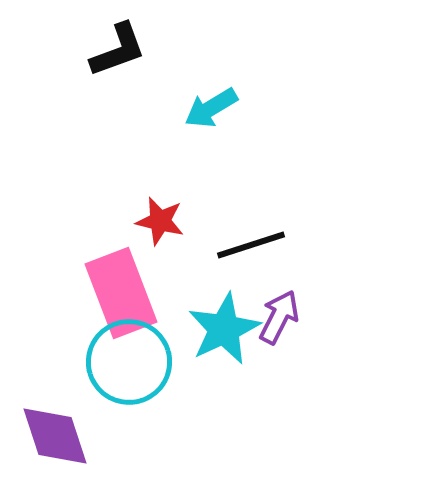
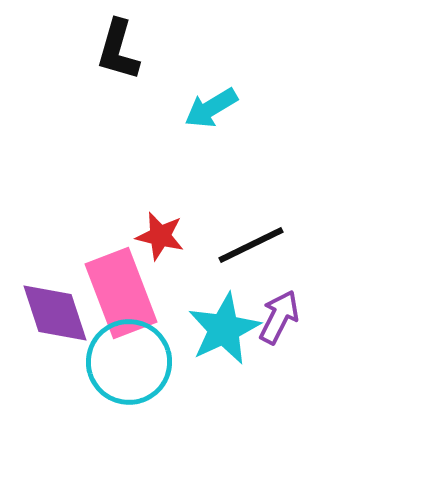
black L-shape: rotated 126 degrees clockwise
red star: moved 15 px down
black line: rotated 8 degrees counterclockwise
purple diamond: moved 123 px up
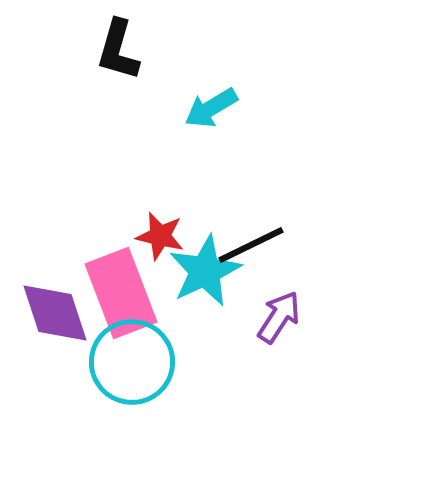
purple arrow: rotated 6 degrees clockwise
cyan star: moved 19 px left, 58 px up
cyan circle: moved 3 px right
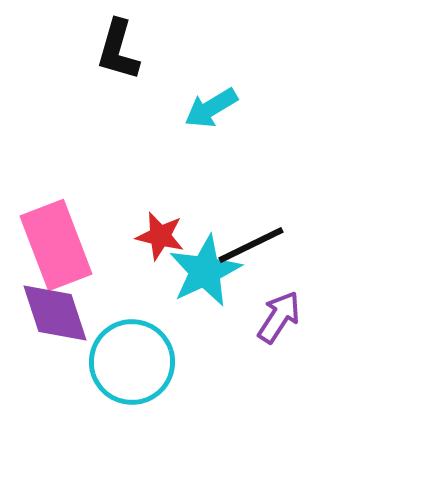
pink rectangle: moved 65 px left, 48 px up
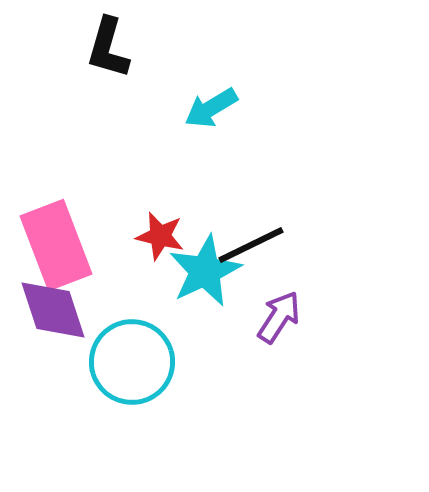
black L-shape: moved 10 px left, 2 px up
purple diamond: moved 2 px left, 3 px up
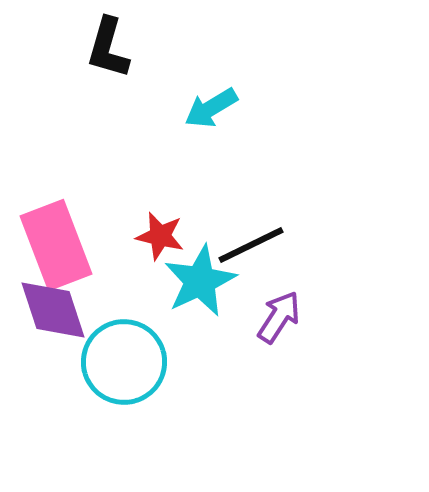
cyan star: moved 5 px left, 10 px down
cyan circle: moved 8 px left
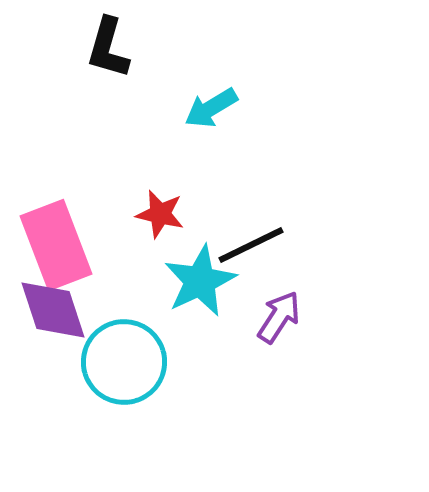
red star: moved 22 px up
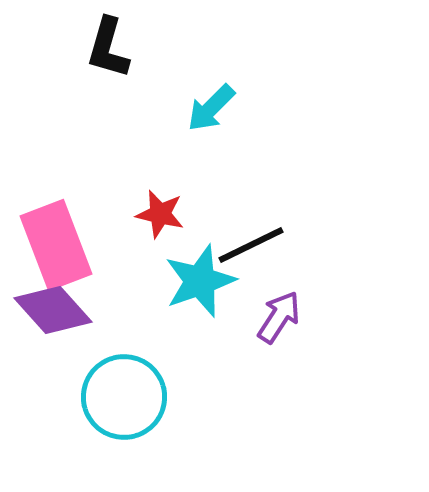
cyan arrow: rotated 14 degrees counterclockwise
cyan star: rotated 6 degrees clockwise
purple diamond: rotated 24 degrees counterclockwise
cyan circle: moved 35 px down
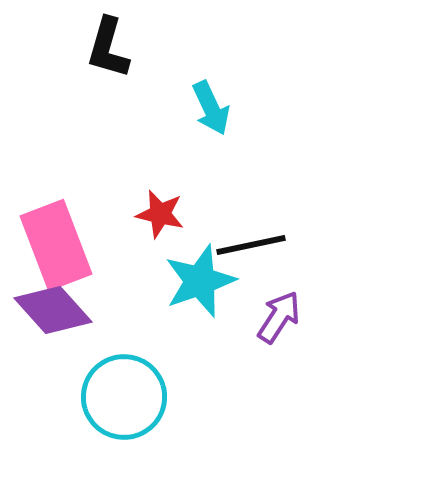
cyan arrow: rotated 70 degrees counterclockwise
black line: rotated 14 degrees clockwise
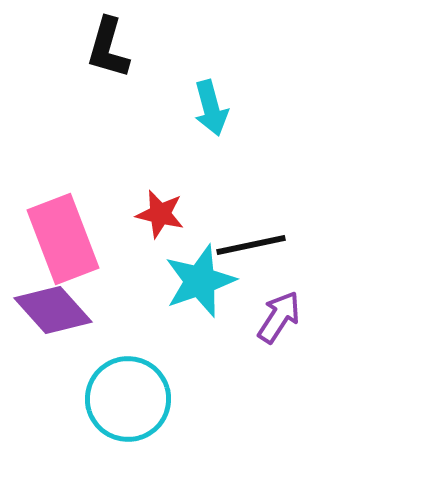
cyan arrow: rotated 10 degrees clockwise
pink rectangle: moved 7 px right, 6 px up
cyan circle: moved 4 px right, 2 px down
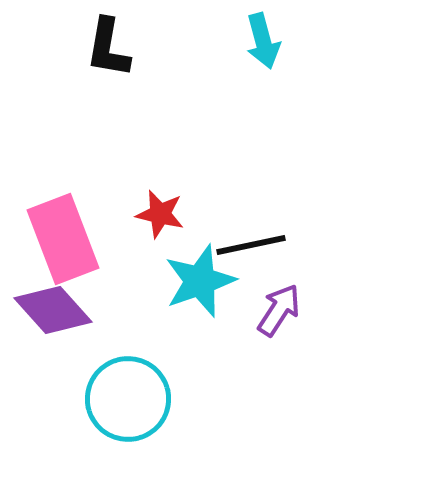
black L-shape: rotated 6 degrees counterclockwise
cyan arrow: moved 52 px right, 67 px up
purple arrow: moved 7 px up
